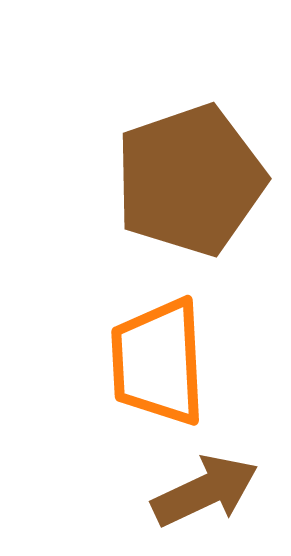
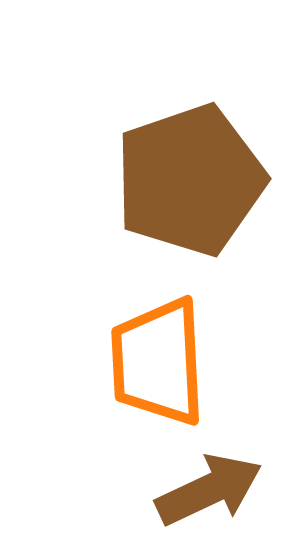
brown arrow: moved 4 px right, 1 px up
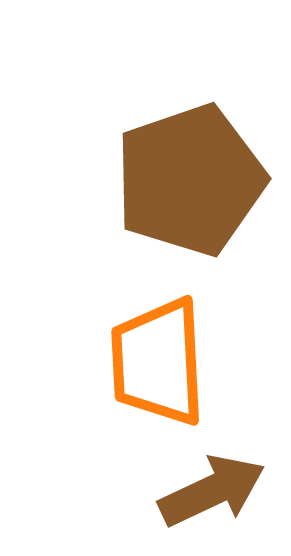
brown arrow: moved 3 px right, 1 px down
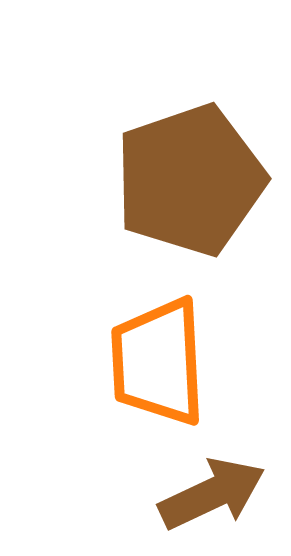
brown arrow: moved 3 px down
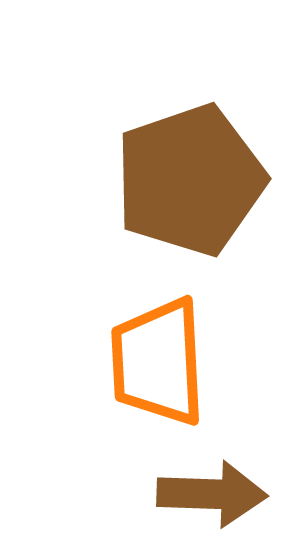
brown arrow: rotated 27 degrees clockwise
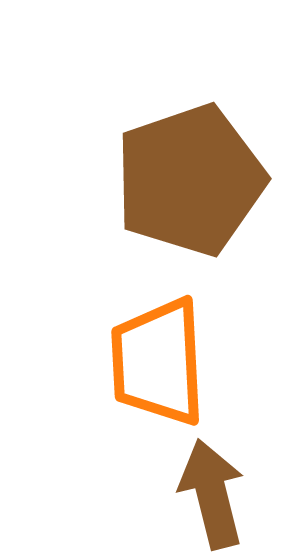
brown arrow: rotated 106 degrees counterclockwise
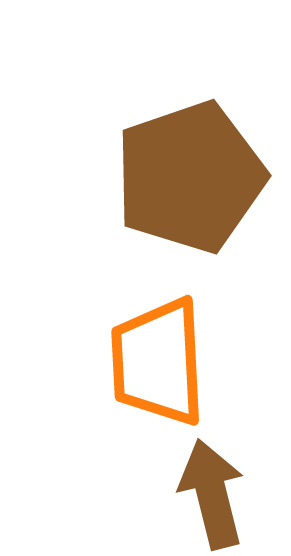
brown pentagon: moved 3 px up
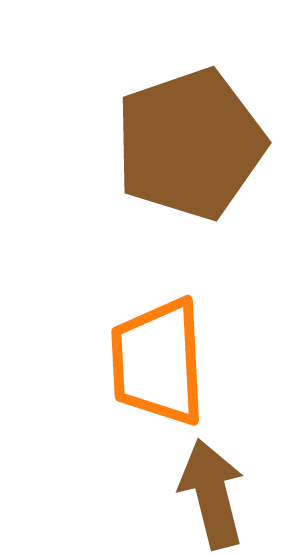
brown pentagon: moved 33 px up
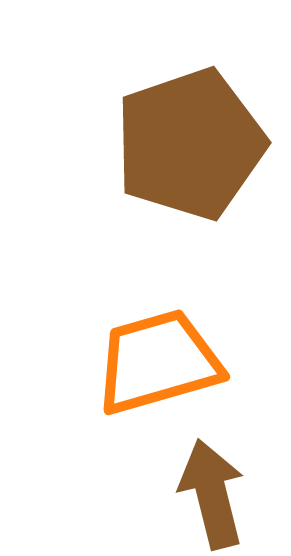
orange trapezoid: rotated 77 degrees clockwise
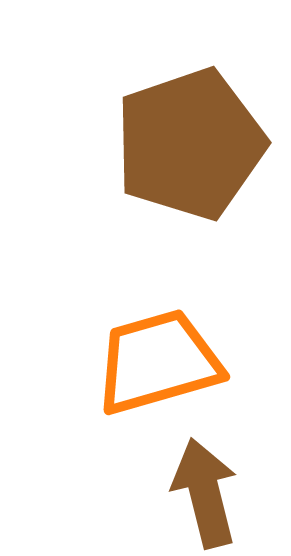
brown arrow: moved 7 px left, 1 px up
